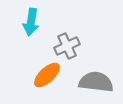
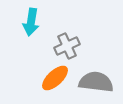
orange ellipse: moved 8 px right, 3 px down
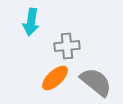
gray cross: rotated 20 degrees clockwise
gray semicircle: rotated 32 degrees clockwise
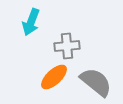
cyan arrow: rotated 12 degrees clockwise
orange ellipse: moved 1 px left, 1 px up
